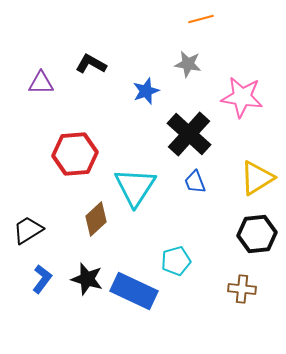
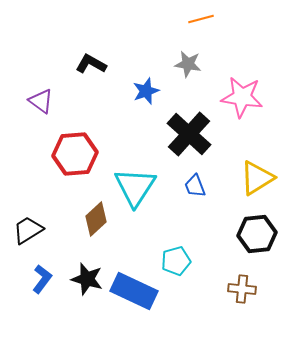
purple triangle: moved 18 px down; rotated 36 degrees clockwise
blue trapezoid: moved 4 px down
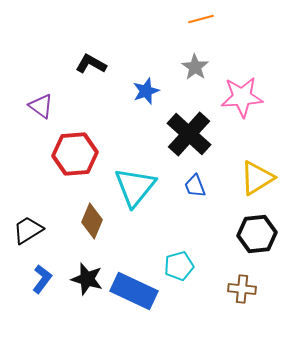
gray star: moved 7 px right, 3 px down; rotated 24 degrees clockwise
pink star: rotated 12 degrees counterclockwise
purple triangle: moved 5 px down
cyan triangle: rotated 6 degrees clockwise
brown diamond: moved 4 px left, 2 px down; rotated 24 degrees counterclockwise
cyan pentagon: moved 3 px right, 5 px down
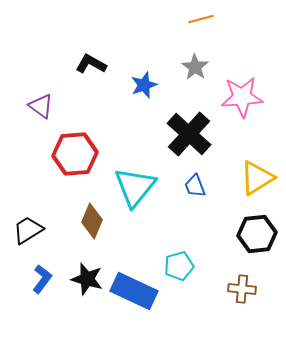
blue star: moved 2 px left, 6 px up
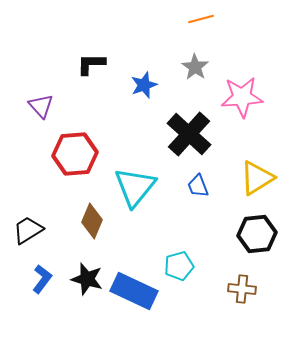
black L-shape: rotated 28 degrees counterclockwise
purple triangle: rotated 12 degrees clockwise
blue trapezoid: moved 3 px right
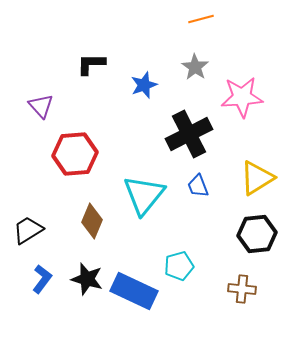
black cross: rotated 21 degrees clockwise
cyan triangle: moved 9 px right, 8 px down
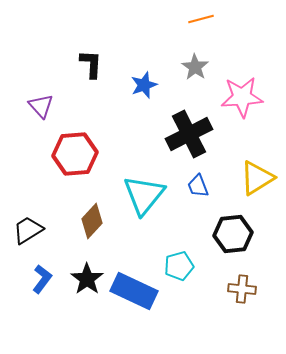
black L-shape: rotated 92 degrees clockwise
brown diamond: rotated 20 degrees clockwise
black hexagon: moved 24 px left
black star: rotated 20 degrees clockwise
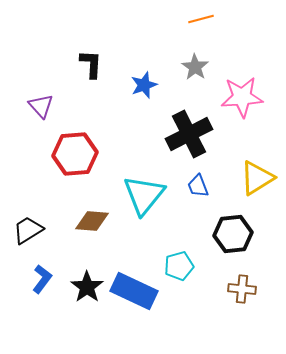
brown diamond: rotated 52 degrees clockwise
black star: moved 8 px down
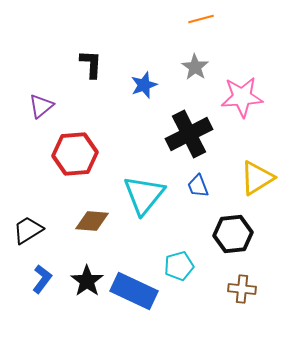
purple triangle: rotated 32 degrees clockwise
black star: moved 6 px up
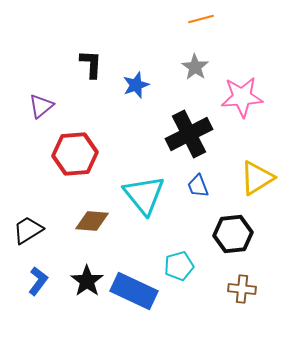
blue star: moved 8 px left
cyan triangle: rotated 18 degrees counterclockwise
blue L-shape: moved 4 px left, 2 px down
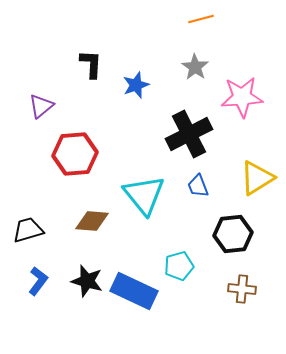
black trapezoid: rotated 16 degrees clockwise
black star: rotated 20 degrees counterclockwise
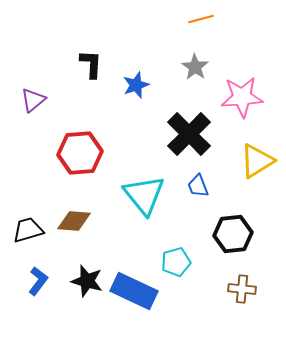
purple triangle: moved 8 px left, 6 px up
black cross: rotated 18 degrees counterclockwise
red hexagon: moved 5 px right, 1 px up
yellow triangle: moved 17 px up
brown diamond: moved 18 px left
cyan pentagon: moved 3 px left, 4 px up
